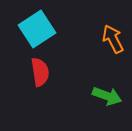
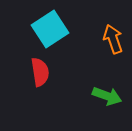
cyan square: moved 13 px right
orange arrow: rotated 8 degrees clockwise
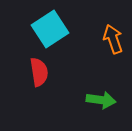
red semicircle: moved 1 px left
green arrow: moved 6 px left, 4 px down; rotated 12 degrees counterclockwise
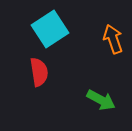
green arrow: rotated 20 degrees clockwise
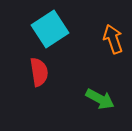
green arrow: moved 1 px left, 1 px up
